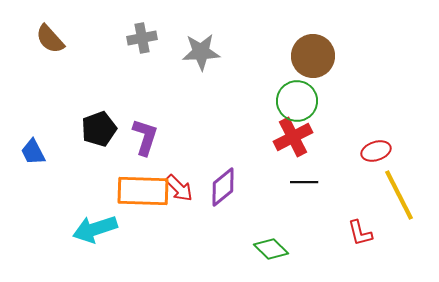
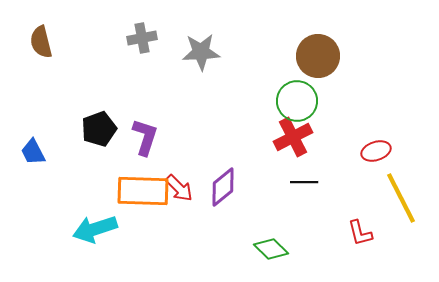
brown semicircle: moved 9 px left, 3 px down; rotated 28 degrees clockwise
brown circle: moved 5 px right
yellow line: moved 2 px right, 3 px down
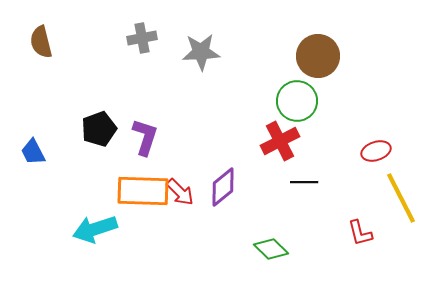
red cross: moved 13 px left, 4 px down
red arrow: moved 1 px right, 4 px down
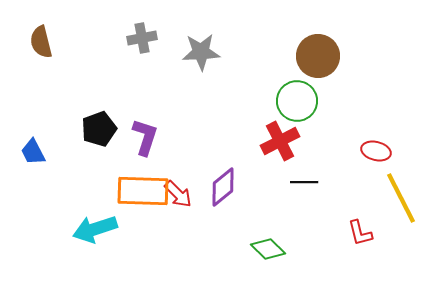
red ellipse: rotated 32 degrees clockwise
red arrow: moved 2 px left, 2 px down
green diamond: moved 3 px left
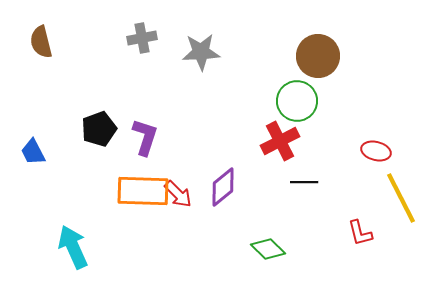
cyan arrow: moved 22 px left, 18 px down; rotated 84 degrees clockwise
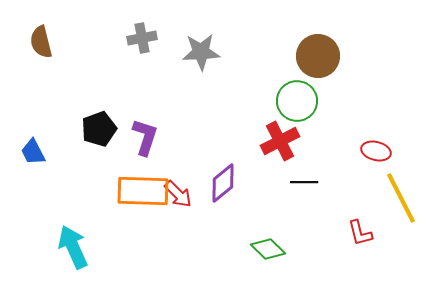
purple diamond: moved 4 px up
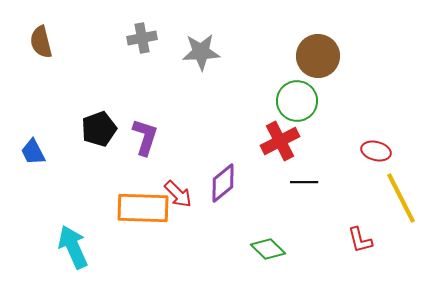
orange rectangle: moved 17 px down
red L-shape: moved 7 px down
